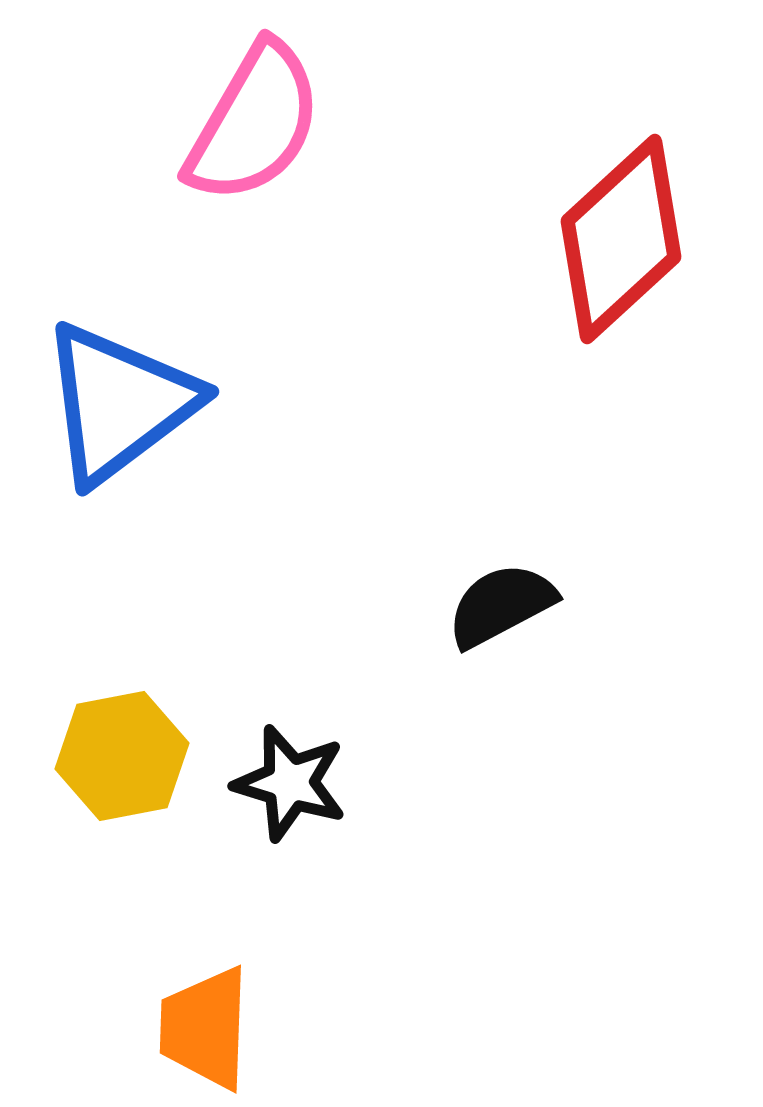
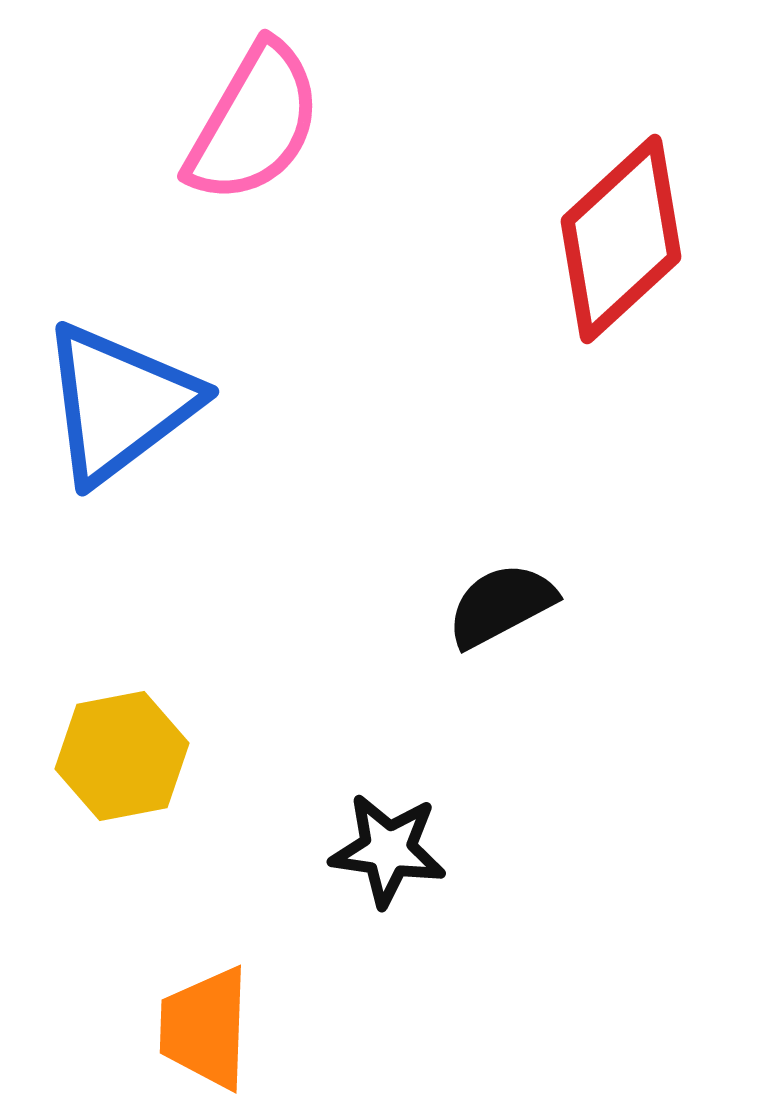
black star: moved 98 px right, 67 px down; rotated 9 degrees counterclockwise
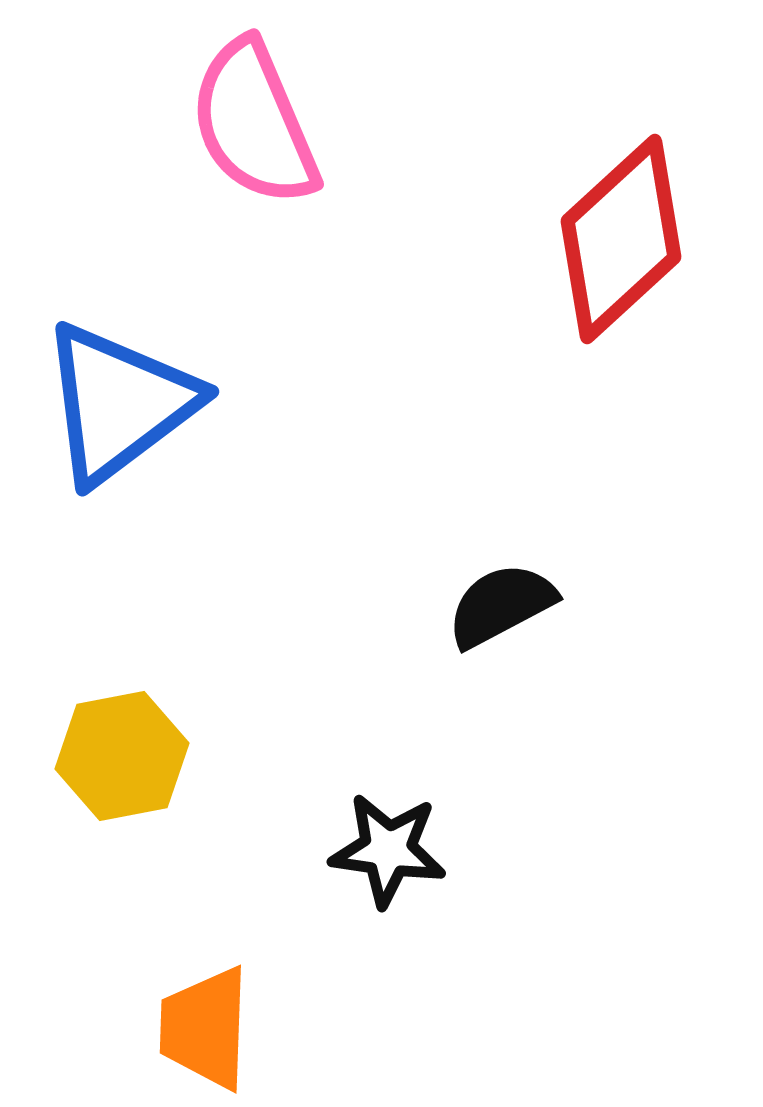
pink semicircle: rotated 127 degrees clockwise
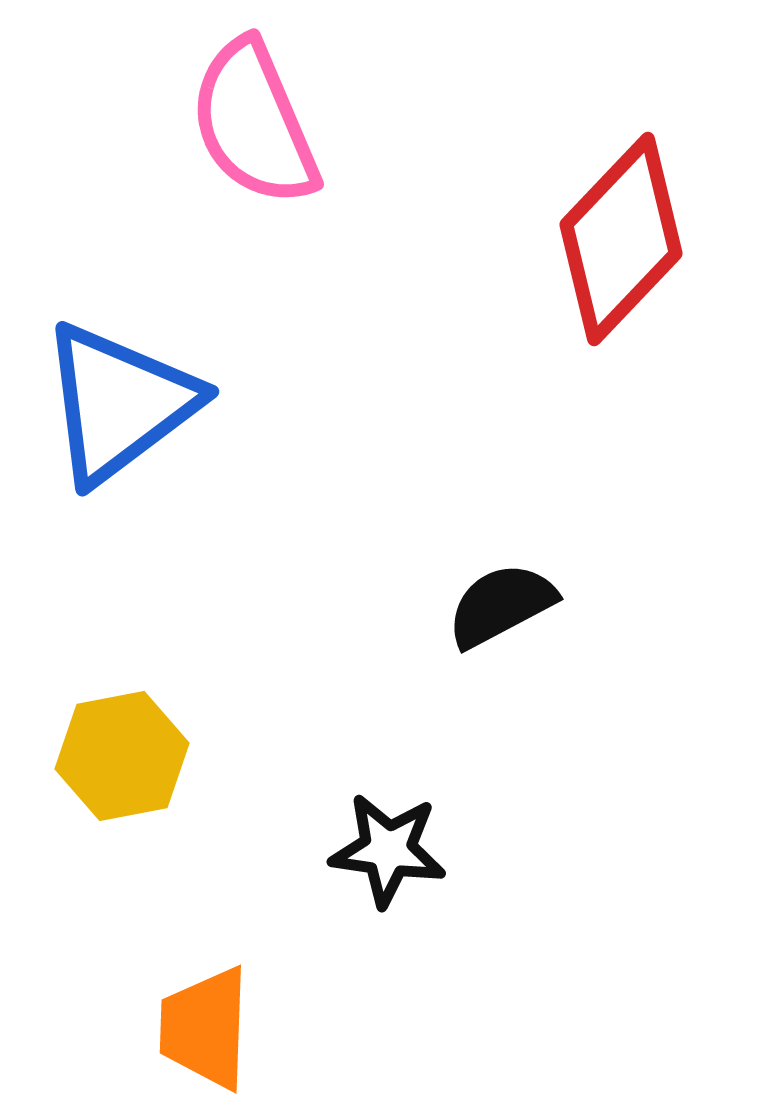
red diamond: rotated 4 degrees counterclockwise
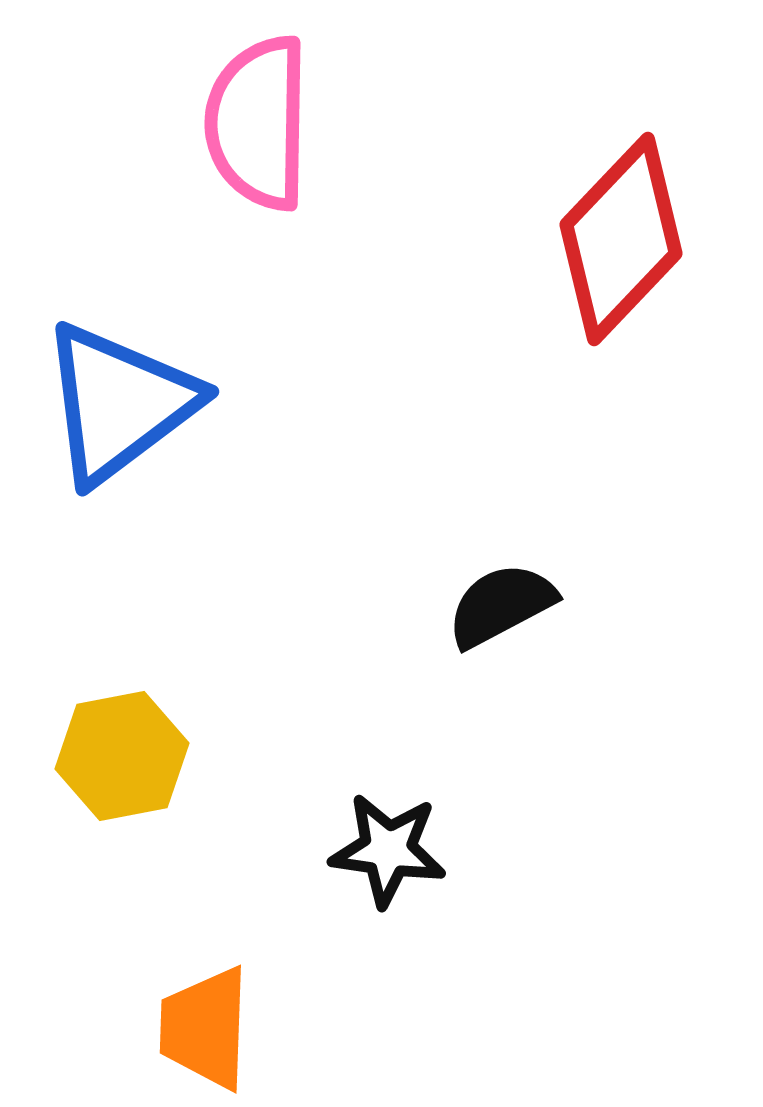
pink semicircle: moved 4 px right; rotated 24 degrees clockwise
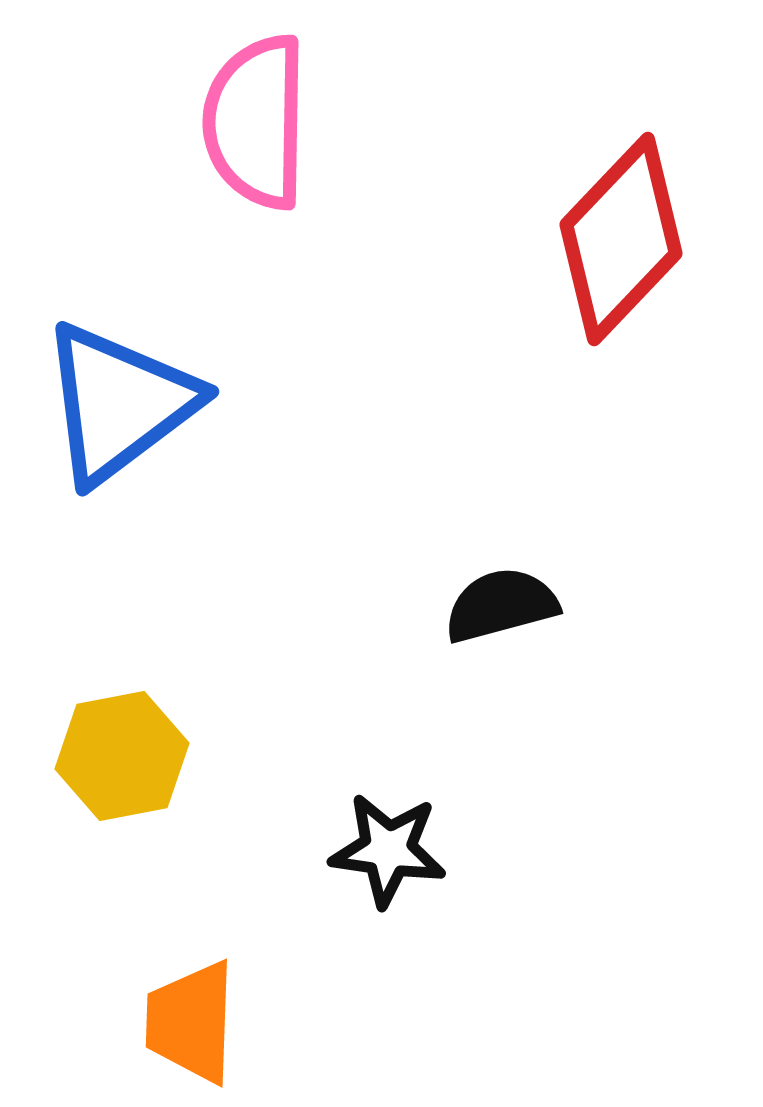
pink semicircle: moved 2 px left, 1 px up
black semicircle: rotated 13 degrees clockwise
orange trapezoid: moved 14 px left, 6 px up
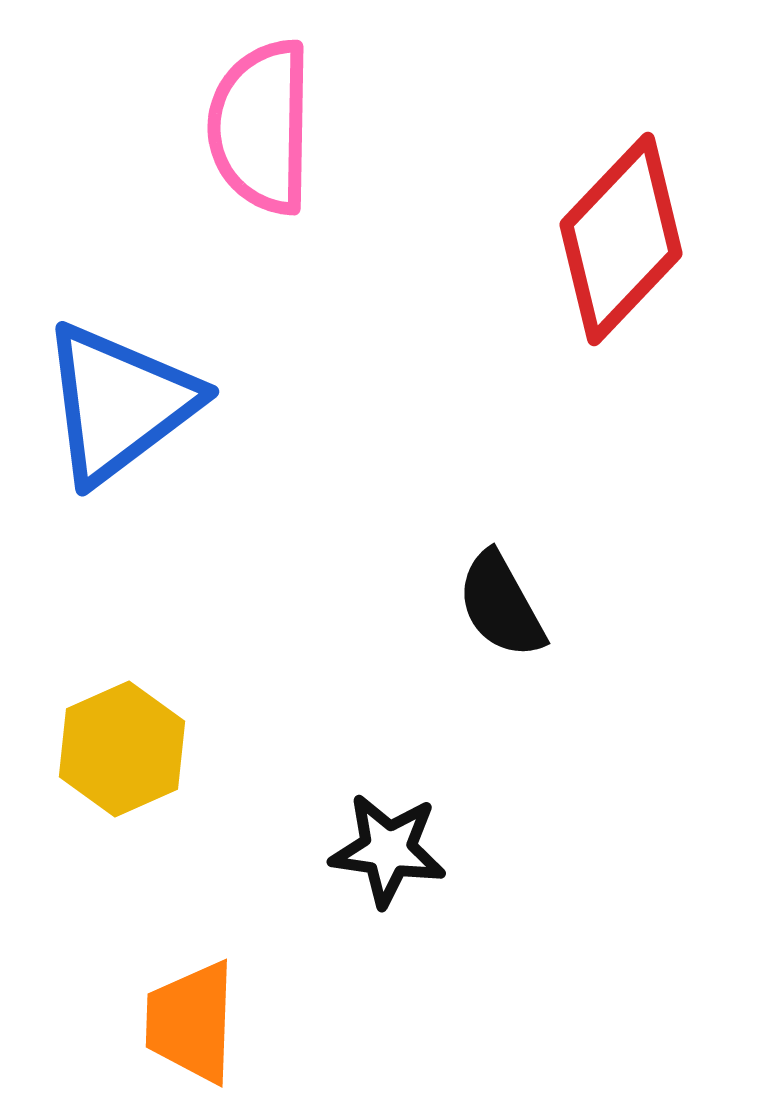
pink semicircle: moved 5 px right, 5 px down
black semicircle: rotated 104 degrees counterclockwise
yellow hexagon: moved 7 px up; rotated 13 degrees counterclockwise
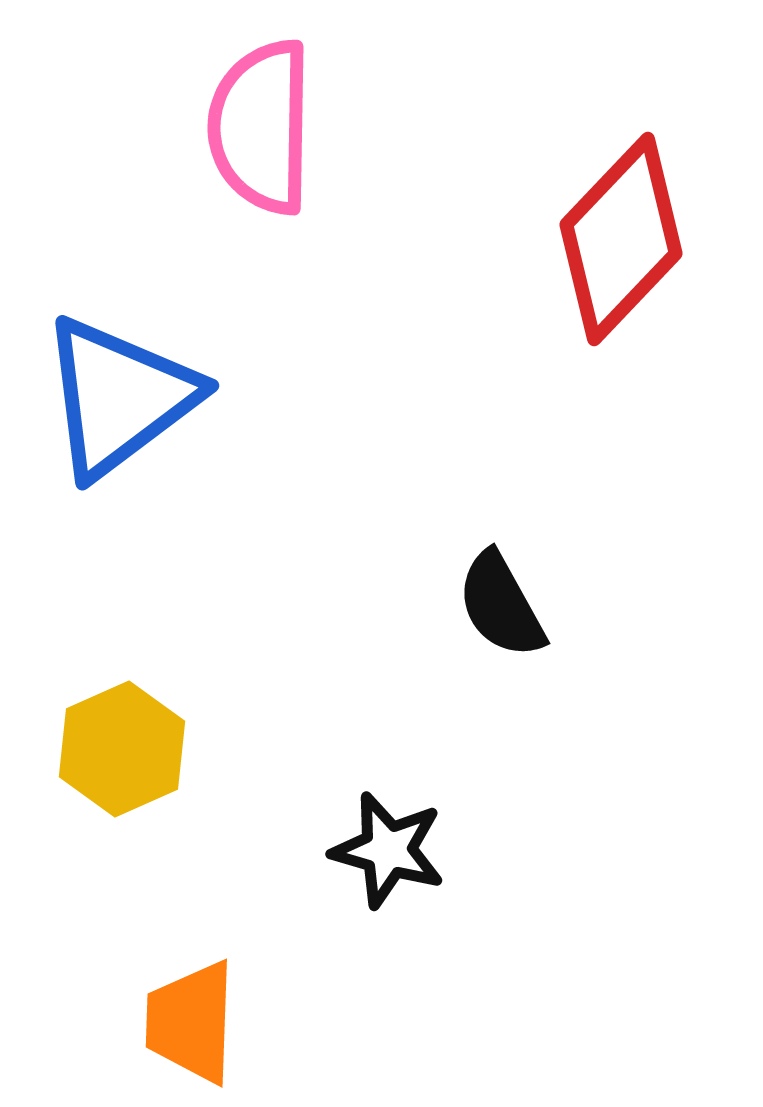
blue triangle: moved 6 px up
black star: rotated 8 degrees clockwise
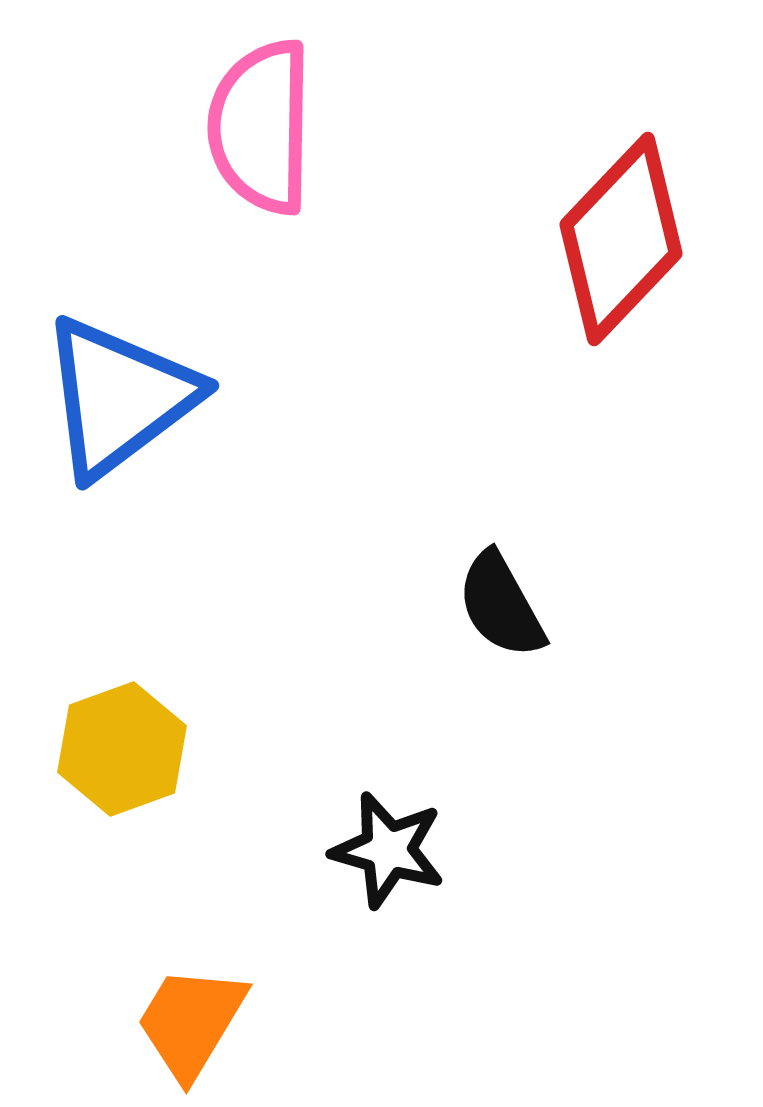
yellow hexagon: rotated 4 degrees clockwise
orange trapezoid: rotated 29 degrees clockwise
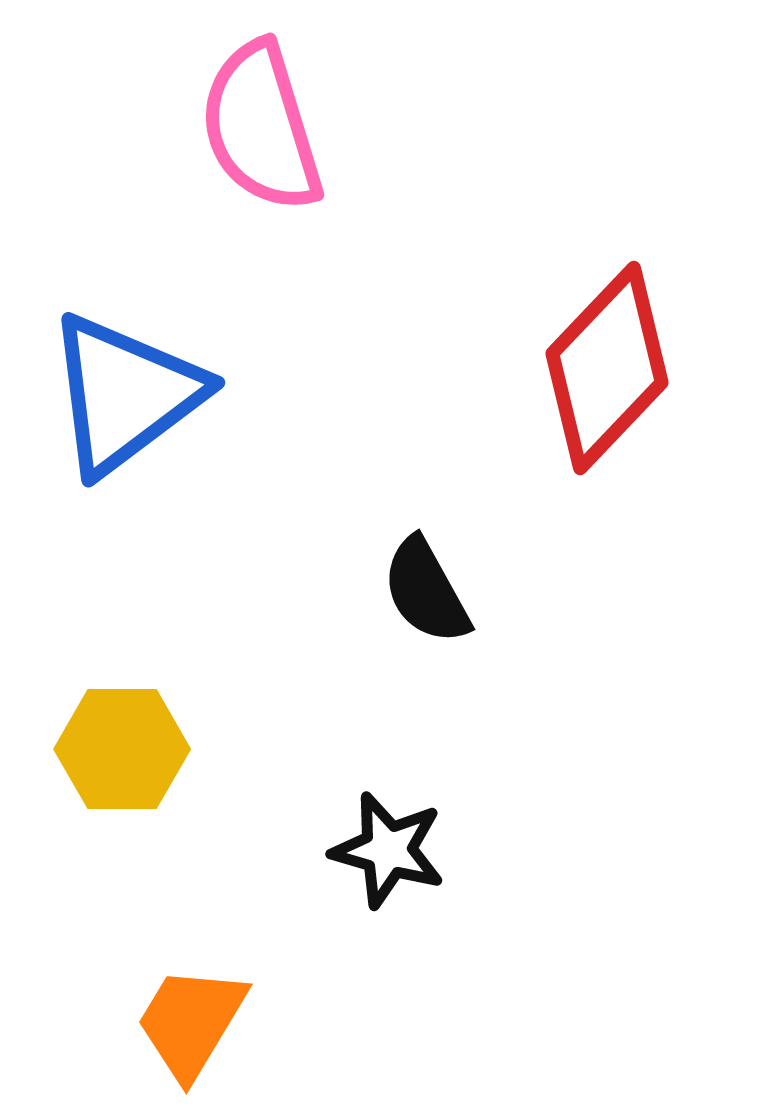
pink semicircle: rotated 18 degrees counterclockwise
red diamond: moved 14 px left, 129 px down
blue triangle: moved 6 px right, 3 px up
black semicircle: moved 75 px left, 14 px up
yellow hexagon: rotated 20 degrees clockwise
